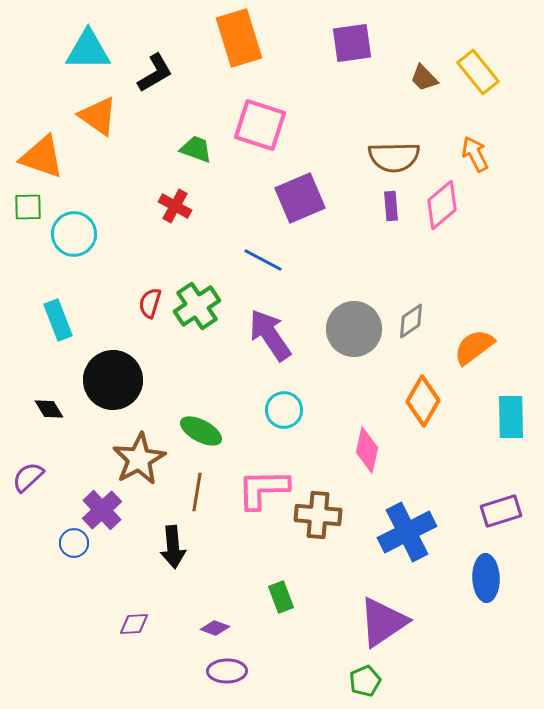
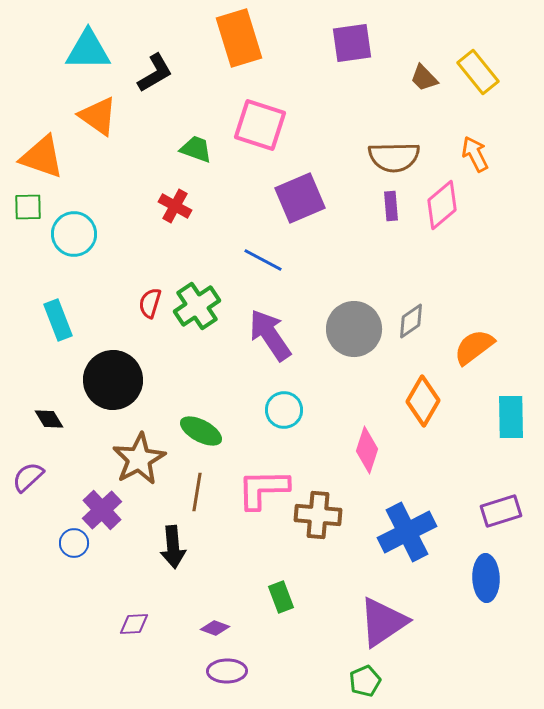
black diamond at (49, 409): moved 10 px down
pink diamond at (367, 450): rotated 6 degrees clockwise
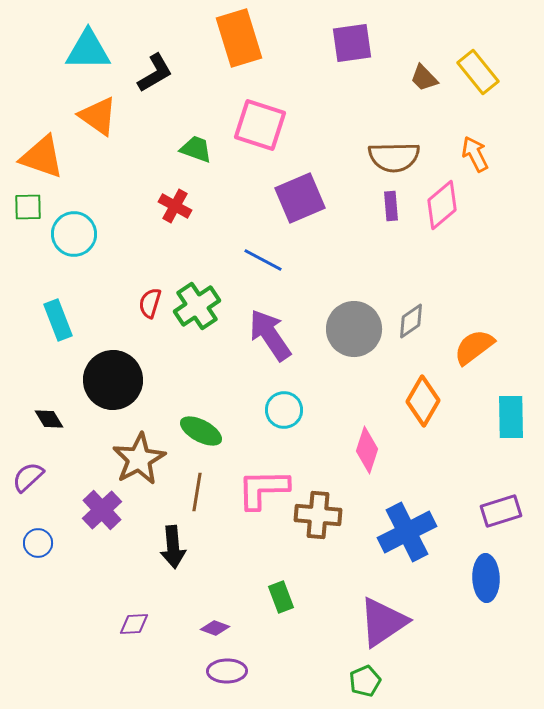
blue circle at (74, 543): moved 36 px left
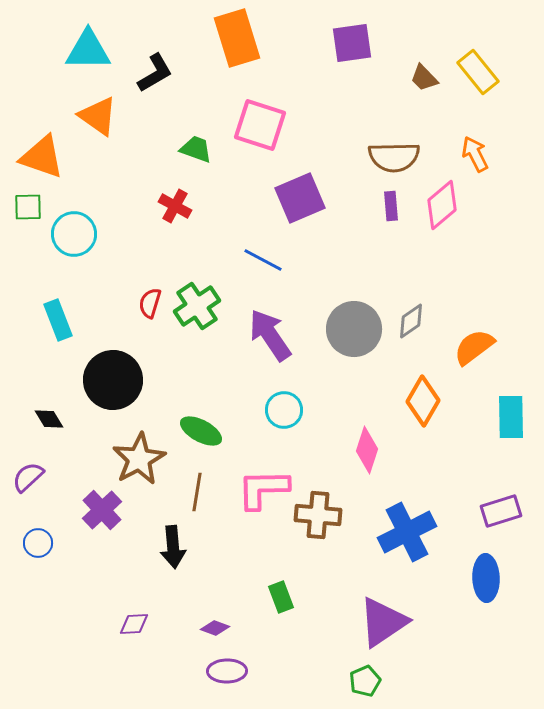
orange rectangle at (239, 38): moved 2 px left
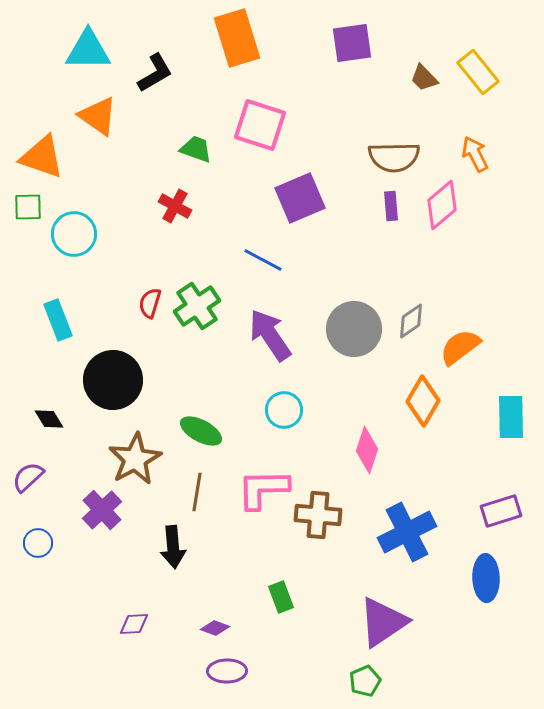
orange semicircle at (474, 347): moved 14 px left
brown star at (139, 459): moved 4 px left
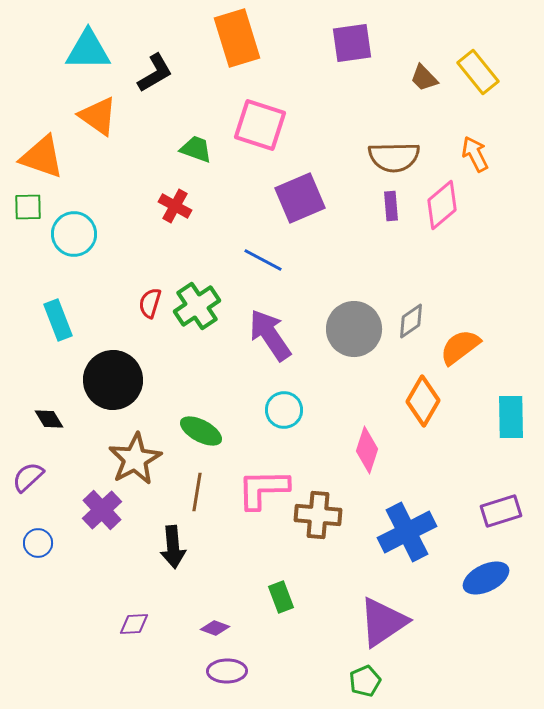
blue ellipse at (486, 578): rotated 66 degrees clockwise
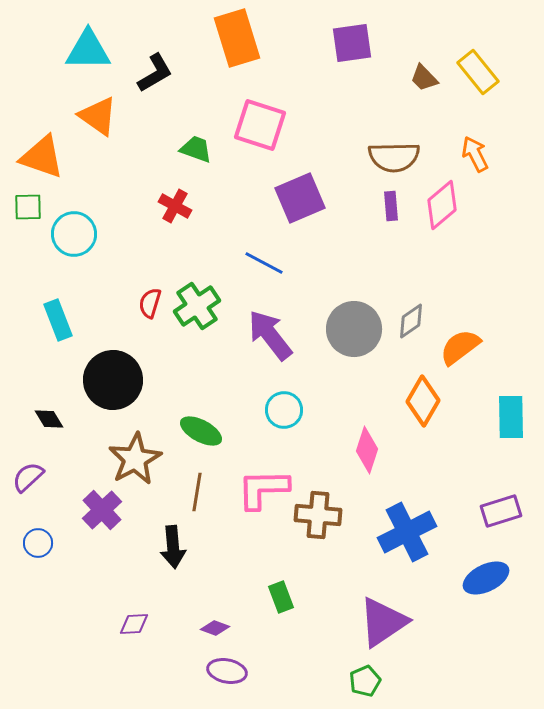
blue line at (263, 260): moved 1 px right, 3 px down
purple arrow at (270, 335): rotated 4 degrees counterclockwise
purple ellipse at (227, 671): rotated 12 degrees clockwise
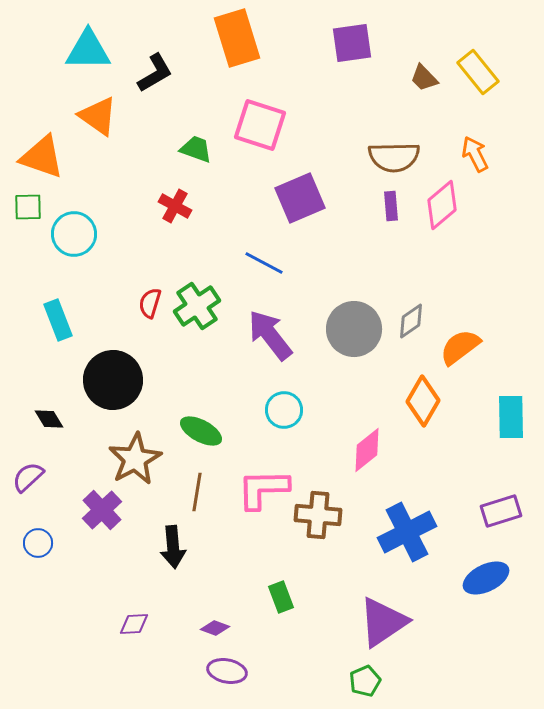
pink diamond at (367, 450): rotated 33 degrees clockwise
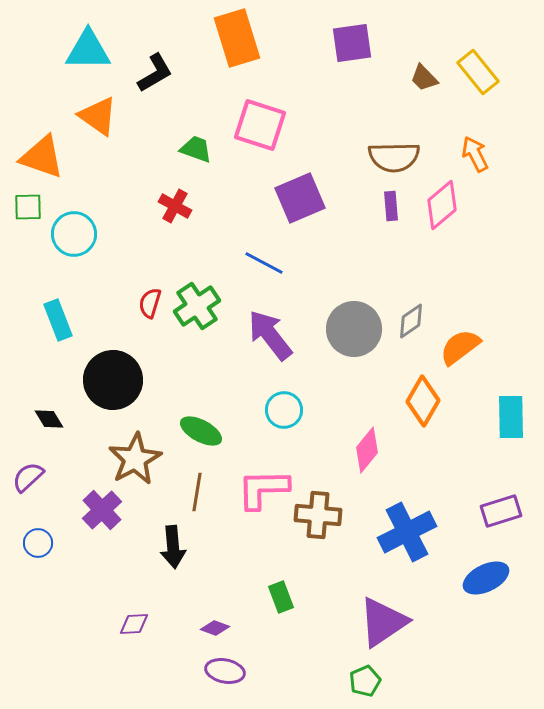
pink diamond at (367, 450): rotated 12 degrees counterclockwise
purple ellipse at (227, 671): moved 2 px left
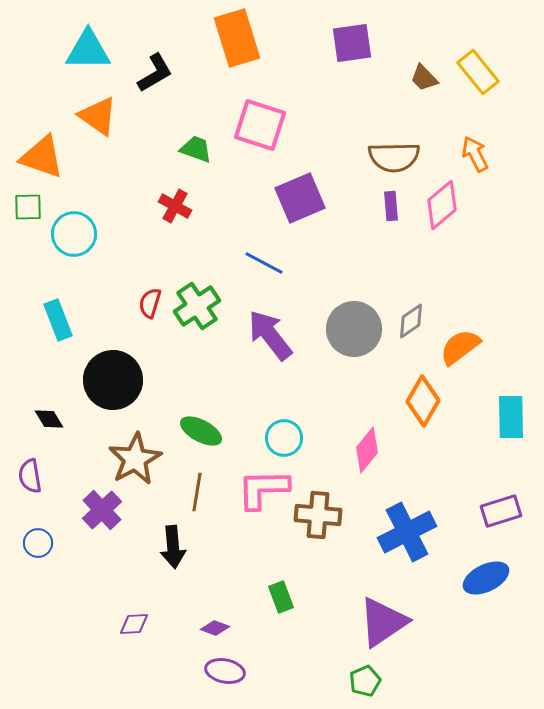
cyan circle at (284, 410): moved 28 px down
purple semicircle at (28, 477): moved 2 px right, 1 px up; rotated 56 degrees counterclockwise
